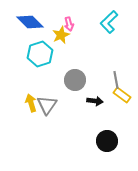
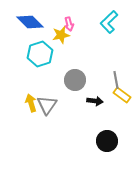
yellow star: rotated 12 degrees clockwise
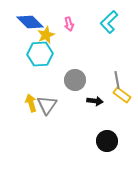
yellow star: moved 15 px left; rotated 12 degrees counterclockwise
cyan hexagon: rotated 15 degrees clockwise
gray line: moved 1 px right
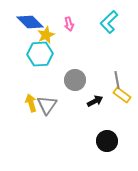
black arrow: rotated 35 degrees counterclockwise
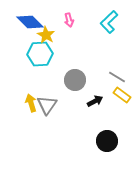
pink arrow: moved 4 px up
yellow star: rotated 18 degrees counterclockwise
gray line: moved 3 px up; rotated 48 degrees counterclockwise
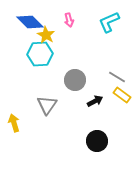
cyan L-shape: rotated 20 degrees clockwise
yellow arrow: moved 17 px left, 20 px down
black circle: moved 10 px left
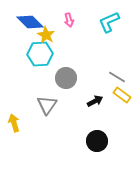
gray circle: moved 9 px left, 2 px up
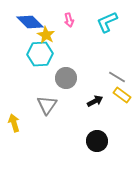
cyan L-shape: moved 2 px left
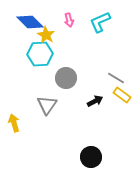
cyan L-shape: moved 7 px left
gray line: moved 1 px left, 1 px down
black circle: moved 6 px left, 16 px down
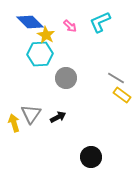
pink arrow: moved 1 px right, 6 px down; rotated 32 degrees counterclockwise
black arrow: moved 37 px left, 16 px down
gray triangle: moved 16 px left, 9 px down
